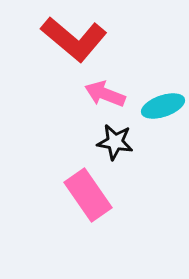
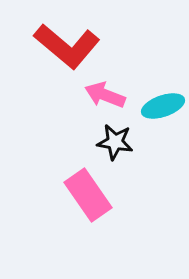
red L-shape: moved 7 px left, 7 px down
pink arrow: moved 1 px down
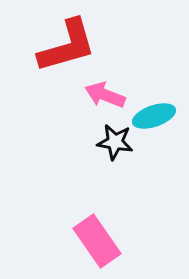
red L-shape: rotated 56 degrees counterclockwise
cyan ellipse: moved 9 px left, 10 px down
pink rectangle: moved 9 px right, 46 px down
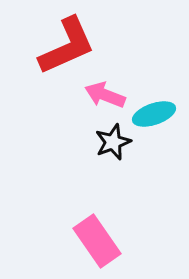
red L-shape: rotated 8 degrees counterclockwise
cyan ellipse: moved 2 px up
black star: moved 2 px left; rotated 30 degrees counterclockwise
